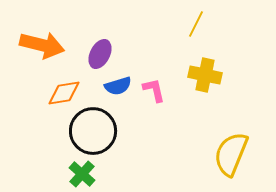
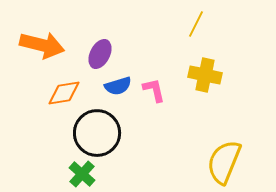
black circle: moved 4 px right, 2 px down
yellow semicircle: moved 7 px left, 8 px down
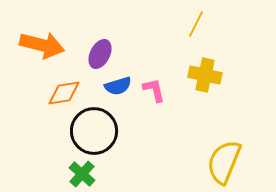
black circle: moved 3 px left, 2 px up
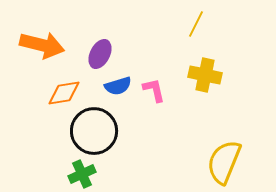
green cross: rotated 24 degrees clockwise
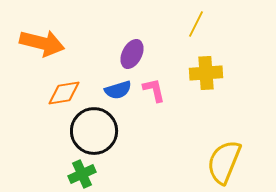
orange arrow: moved 2 px up
purple ellipse: moved 32 px right
yellow cross: moved 1 px right, 2 px up; rotated 16 degrees counterclockwise
blue semicircle: moved 4 px down
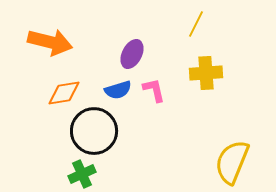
orange arrow: moved 8 px right, 1 px up
yellow semicircle: moved 8 px right
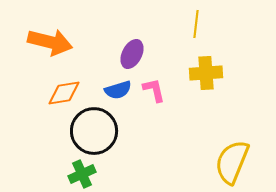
yellow line: rotated 20 degrees counterclockwise
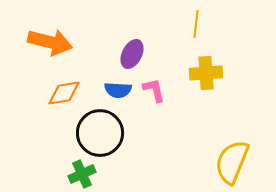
blue semicircle: rotated 20 degrees clockwise
black circle: moved 6 px right, 2 px down
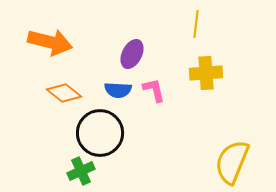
orange diamond: rotated 48 degrees clockwise
green cross: moved 1 px left, 3 px up
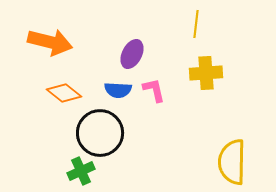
yellow semicircle: rotated 21 degrees counterclockwise
